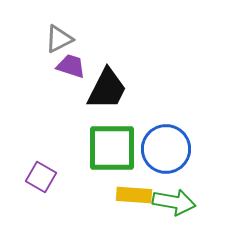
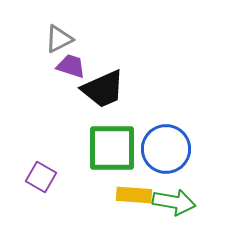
black trapezoid: moved 4 px left; rotated 39 degrees clockwise
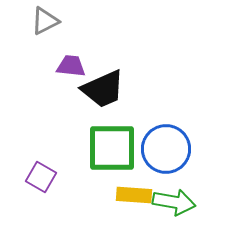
gray triangle: moved 14 px left, 18 px up
purple trapezoid: rotated 12 degrees counterclockwise
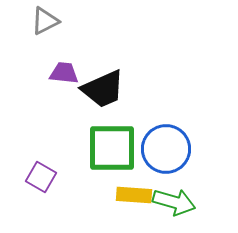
purple trapezoid: moved 7 px left, 7 px down
green arrow: rotated 6 degrees clockwise
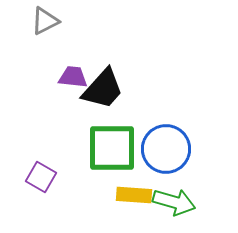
purple trapezoid: moved 9 px right, 4 px down
black trapezoid: rotated 24 degrees counterclockwise
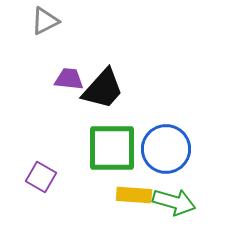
purple trapezoid: moved 4 px left, 2 px down
